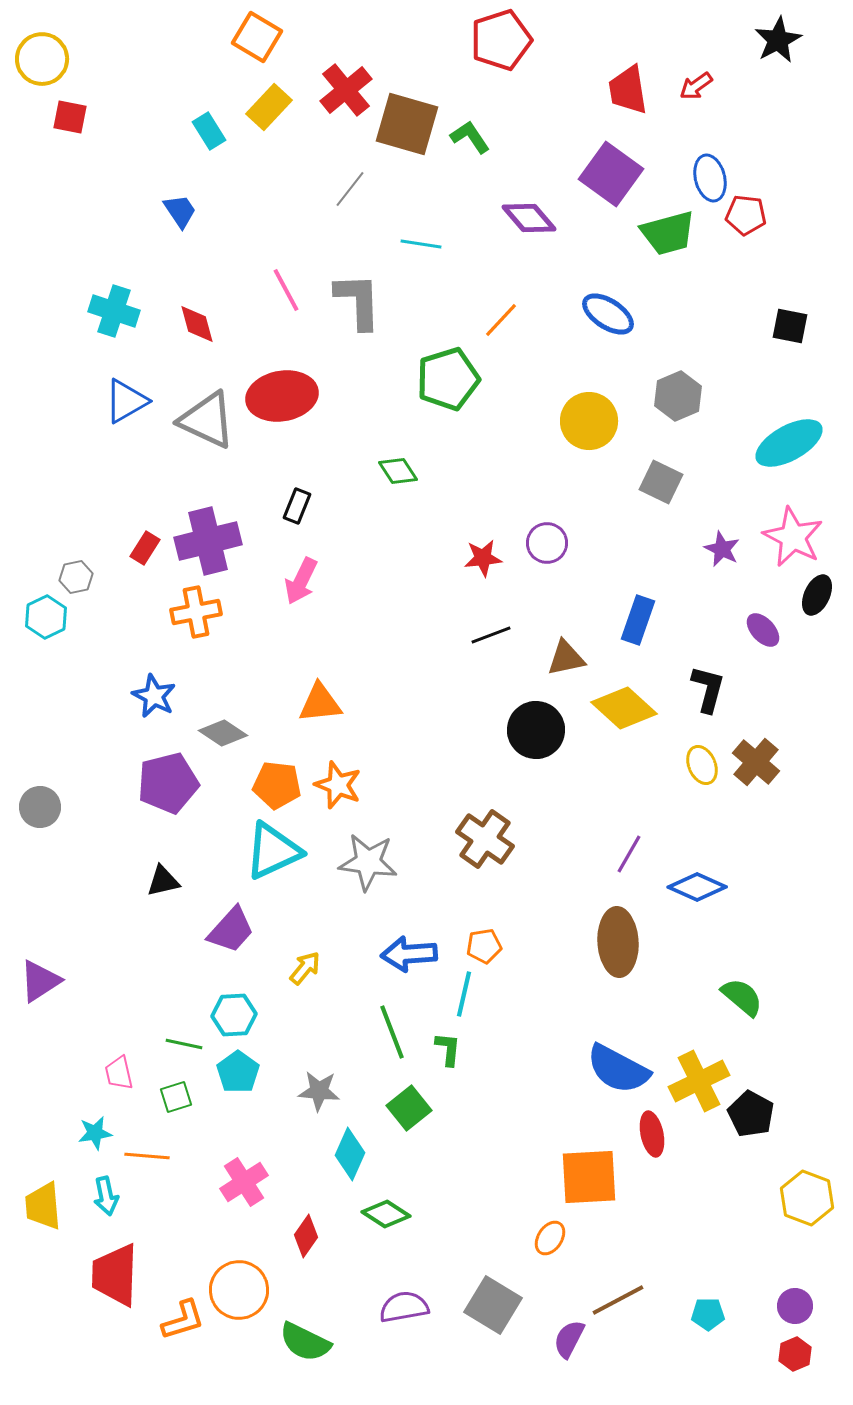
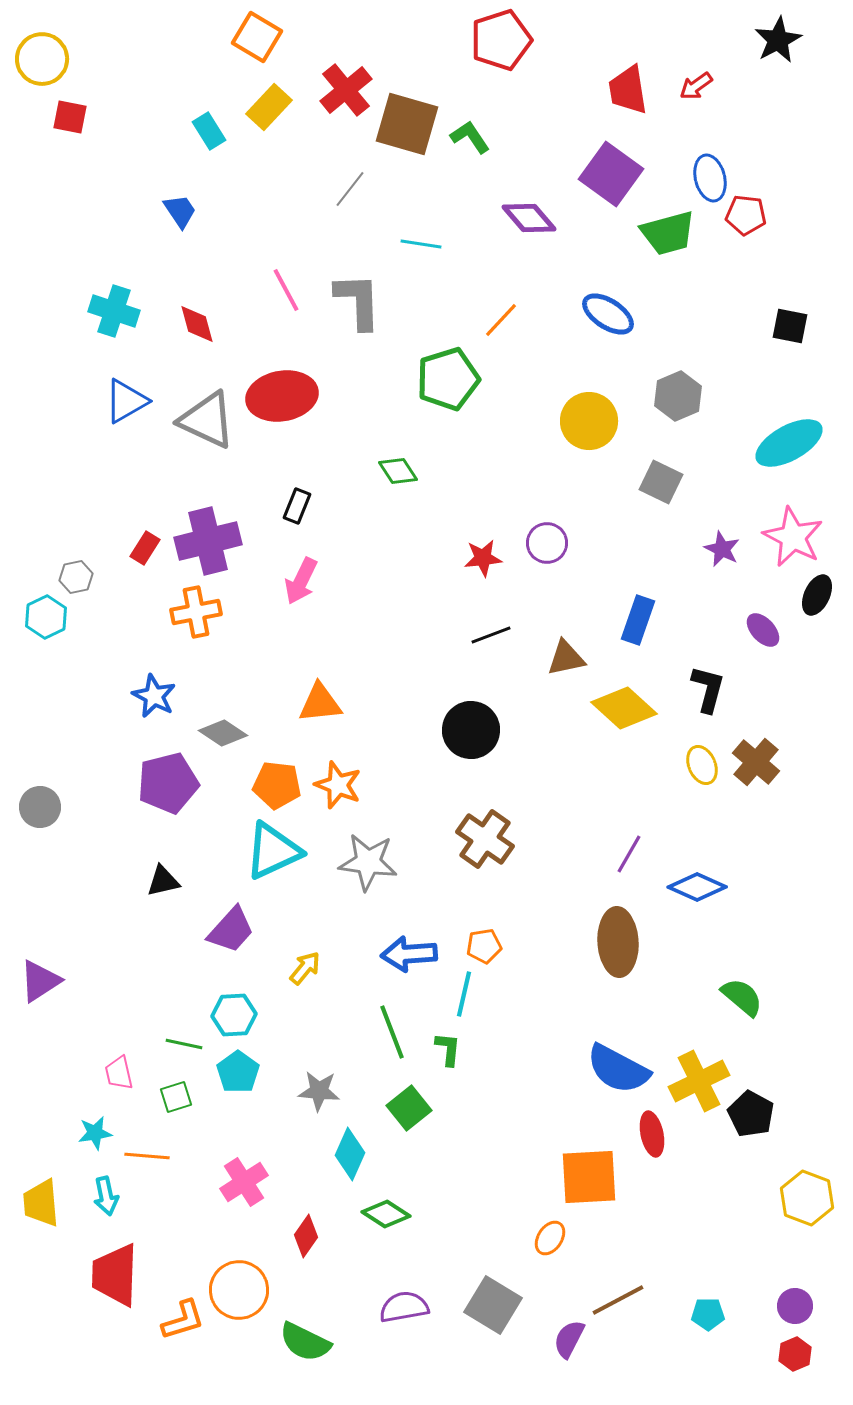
black circle at (536, 730): moved 65 px left
yellow trapezoid at (43, 1206): moved 2 px left, 3 px up
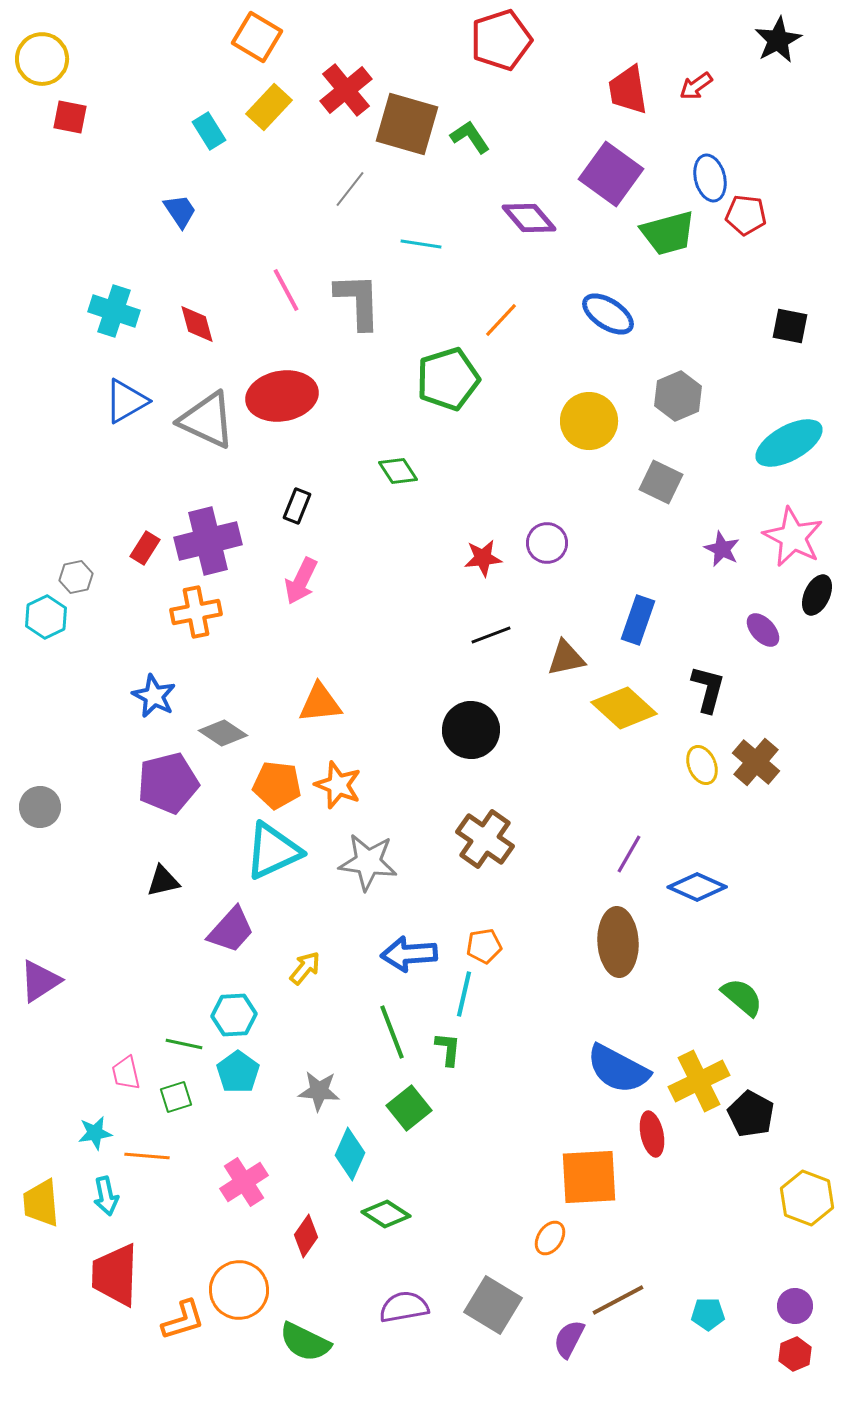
pink trapezoid at (119, 1073): moved 7 px right
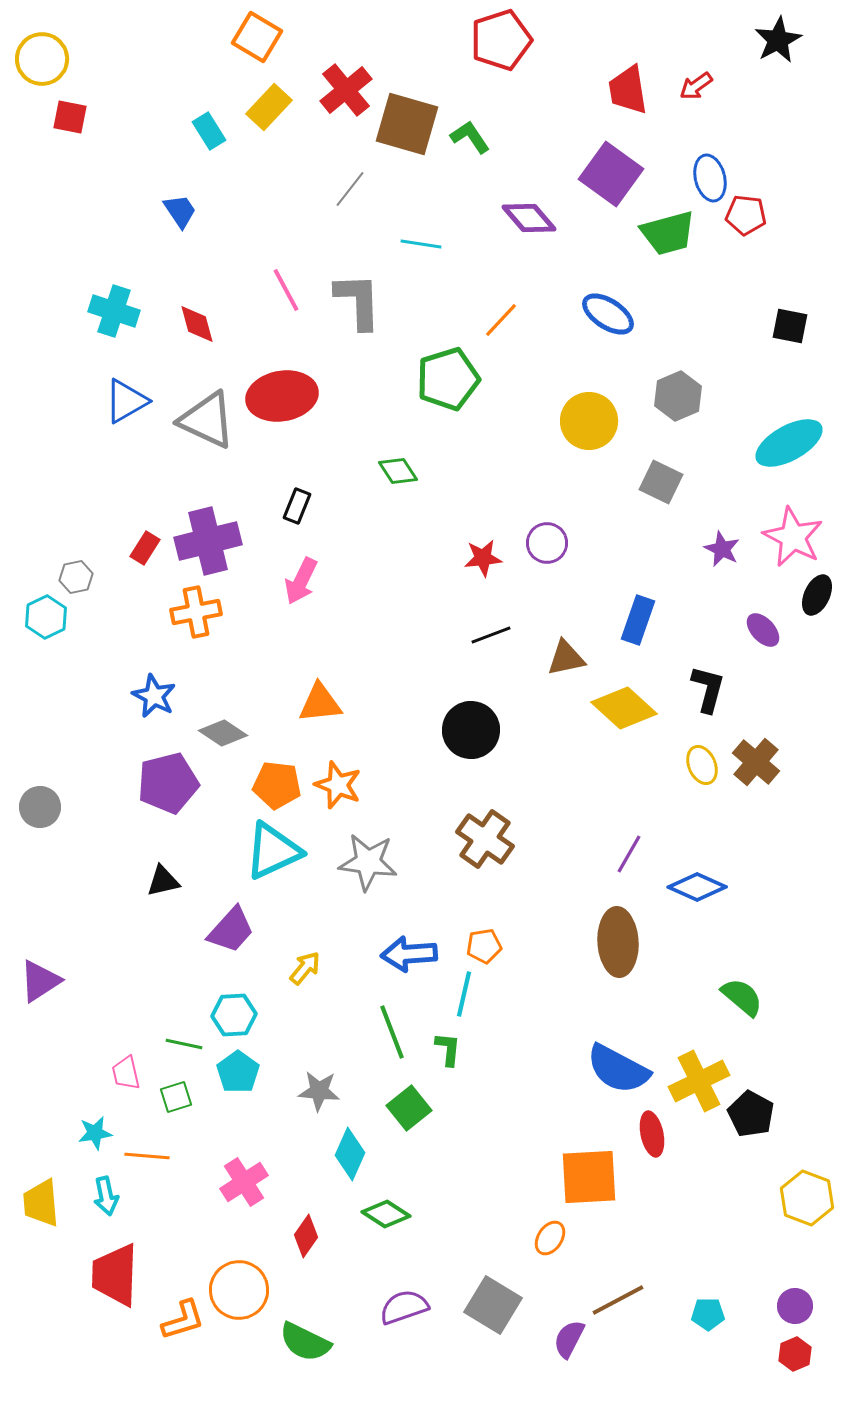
purple semicircle at (404, 1307): rotated 9 degrees counterclockwise
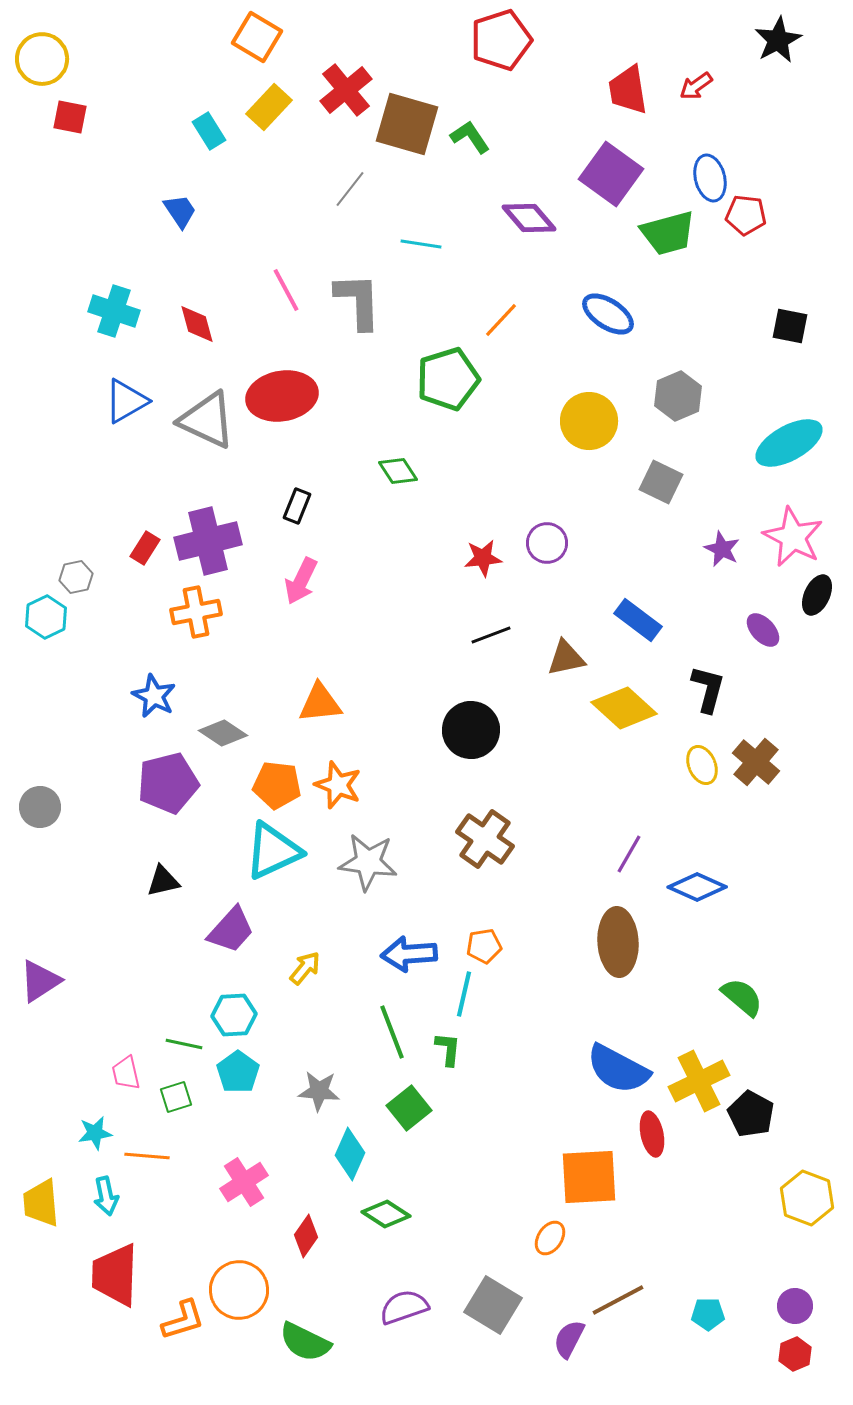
blue rectangle at (638, 620): rotated 72 degrees counterclockwise
